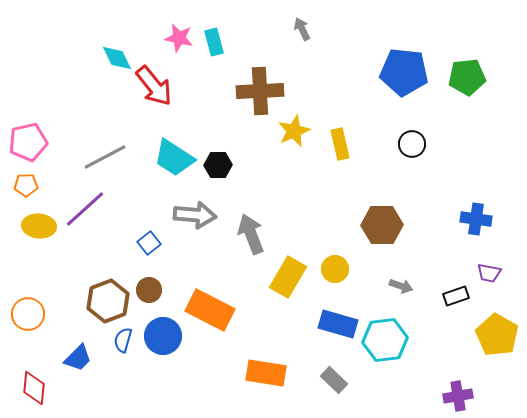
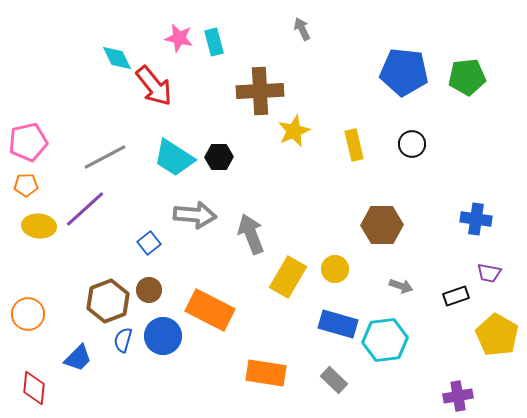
yellow rectangle at (340, 144): moved 14 px right, 1 px down
black hexagon at (218, 165): moved 1 px right, 8 px up
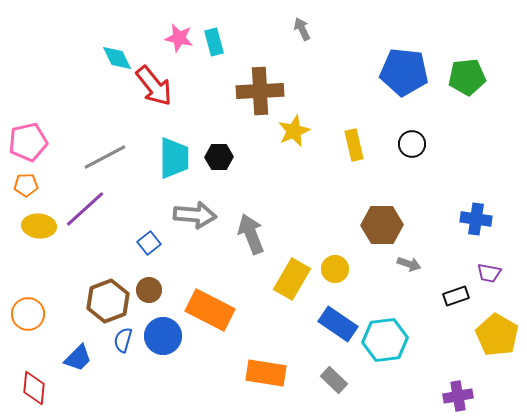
cyan trapezoid at (174, 158): rotated 123 degrees counterclockwise
yellow rectangle at (288, 277): moved 4 px right, 2 px down
gray arrow at (401, 286): moved 8 px right, 22 px up
blue rectangle at (338, 324): rotated 18 degrees clockwise
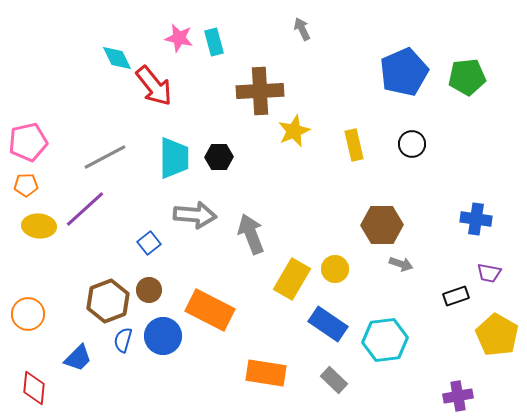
blue pentagon at (404, 72): rotated 30 degrees counterclockwise
gray arrow at (409, 264): moved 8 px left
blue rectangle at (338, 324): moved 10 px left
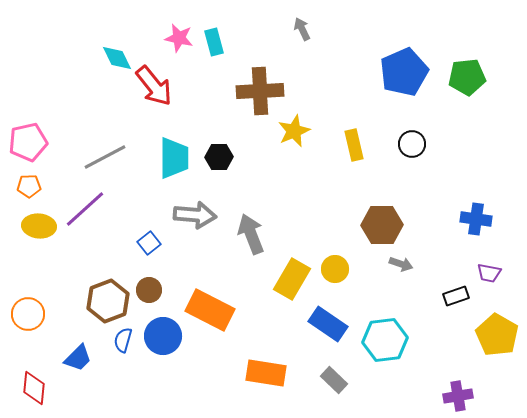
orange pentagon at (26, 185): moved 3 px right, 1 px down
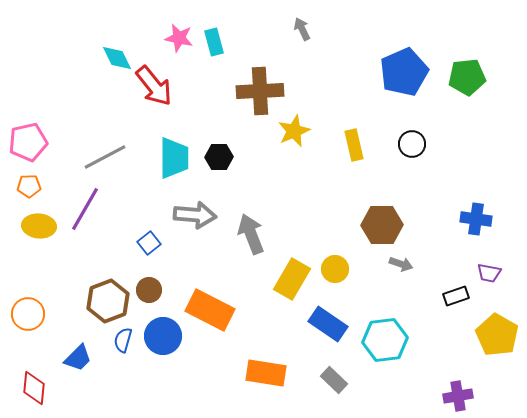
purple line at (85, 209): rotated 18 degrees counterclockwise
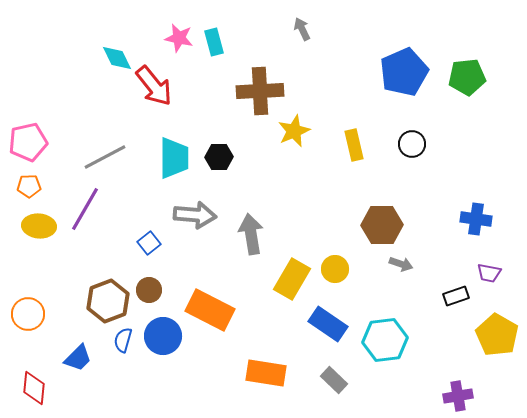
gray arrow at (251, 234): rotated 12 degrees clockwise
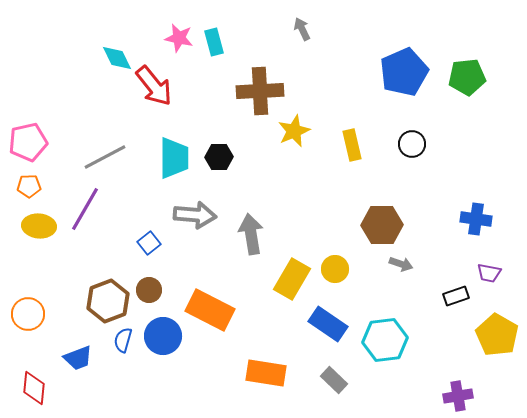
yellow rectangle at (354, 145): moved 2 px left
blue trapezoid at (78, 358): rotated 24 degrees clockwise
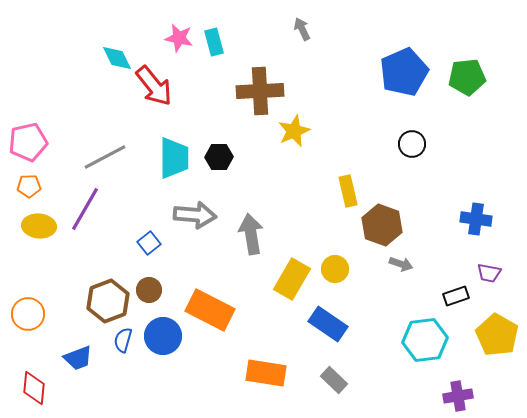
yellow rectangle at (352, 145): moved 4 px left, 46 px down
brown hexagon at (382, 225): rotated 21 degrees clockwise
cyan hexagon at (385, 340): moved 40 px right
